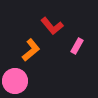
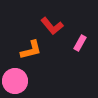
pink rectangle: moved 3 px right, 3 px up
orange L-shape: rotated 25 degrees clockwise
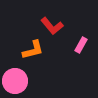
pink rectangle: moved 1 px right, 2 px down
orange L-shape: moved 2 px right
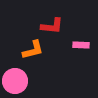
red L-shape: rotated 45 degrees counterclockwise
pink rectangle: rotated 63 degrees clockwise
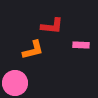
pink circle: moved 2 px down
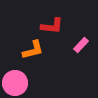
pink rectangle: rotated 49 degrees counterclockwise
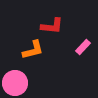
pink rectangle: moved 2 px right, 2 px down
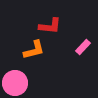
red L-shape: moved 2 px left
orange L-shape: moved 1 px right
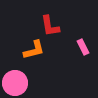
red L-shape: rotated 75 degrees clockwise
pink rectangle: rotated 70 degrees counterclockwise
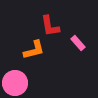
pink rectangle: moved 5 px left, 4 px up; rotated 14 degrees counterclockwise
